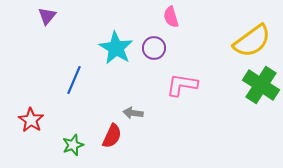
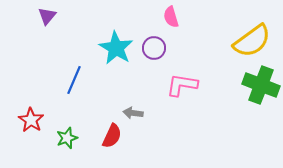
green cross: rotated 12 degrees counterclockwise
green star: moved 6 px left, 7 px up
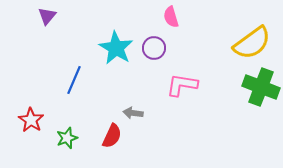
yellow semicircle: moved 2 px down
green cross: moved 2 px down
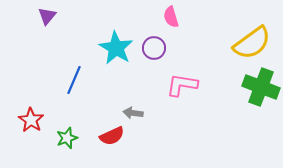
red semicircle: rotated 40 degrees clockwise
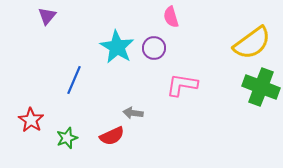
cyan star: moved 1 px right, 1 px up
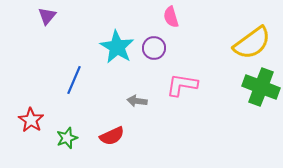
gray arrow: moved 4 px right, 12 px up
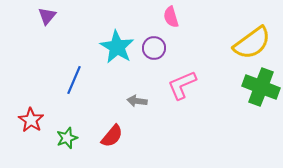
pink L-shape: rotated 32 degrees counterclockwise
red semicircle: rotated 25 degrees counterclockwise
